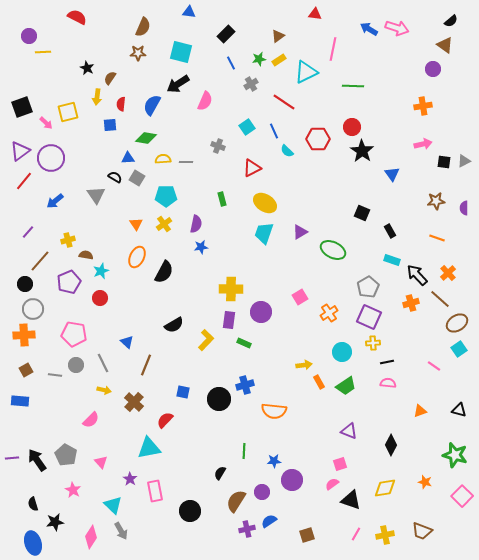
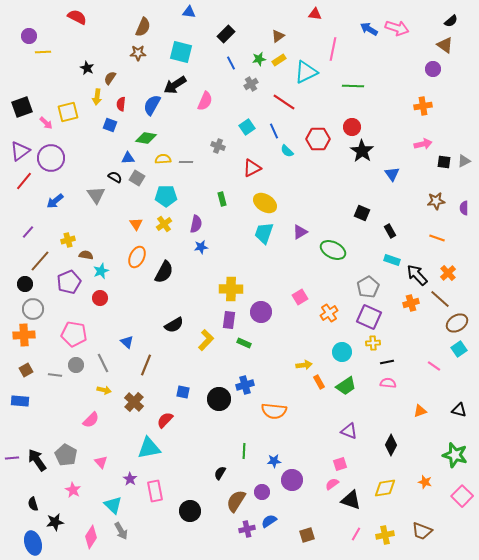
black arrow at (178, 84): moved 3 px left, 1 px down
blue square at (110, 125): rotated 24 degrees clockwise
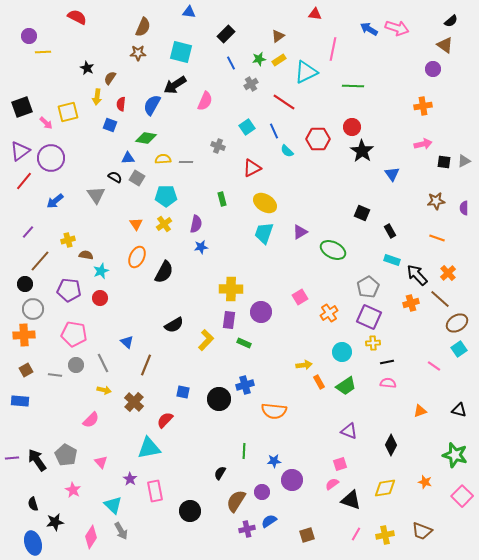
purple pentagon at (69, 282): moved 8 px down; rotated 30 degrees clockwise
